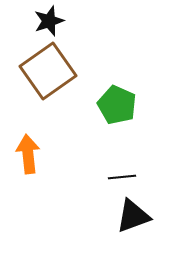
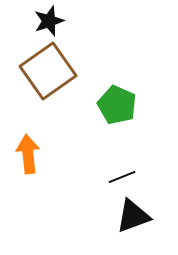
black line: rotated 16 degrees counterclockwise
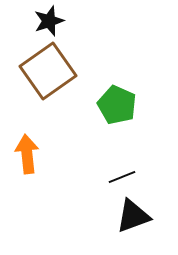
orange arrow: moved 1 px left
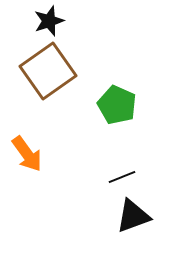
orange arrow: rotated 150 degrees clockwise
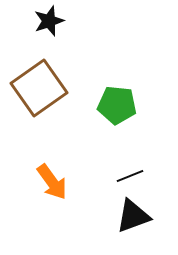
brown square: moved 9 px left, 17 px down
green pentagon: rotated 18 degrees counterclockwise
orange arrow: moved 25 px right, 28 px down
black line: moved 8 px right, 1 px up
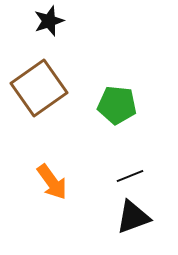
black triangle: moved 1 px down
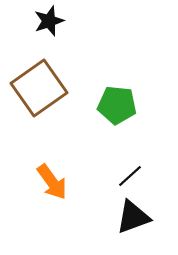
black line: rotated 20 degrees counterclockwise
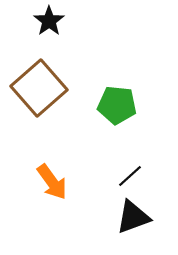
black star: rotated 16 degrees counterclockwise
brown square: rotated 6 degrees counterclockwise
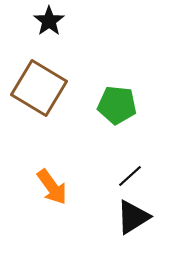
brown square: rotated 18 degrees counterclockwise
orange arrow: moved 5 px down
black triangle: rotated 12 degrees counterclockwise
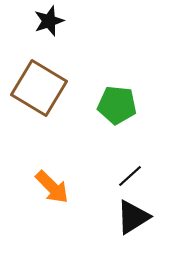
black star: rotated 16 degrees clockwise
orange arrow: rotated 9 degrees counterclockwise
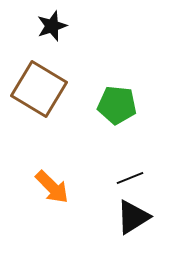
black star: moved 3 px right, 5 px down
brown square: moved 1 px down
black line: moved 2 px down; rotated 20 degrees clockwise
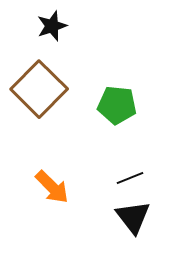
brown square: rotated 14 degrees clockwise
black triangle: rotated 36 degrees counterclockwise
